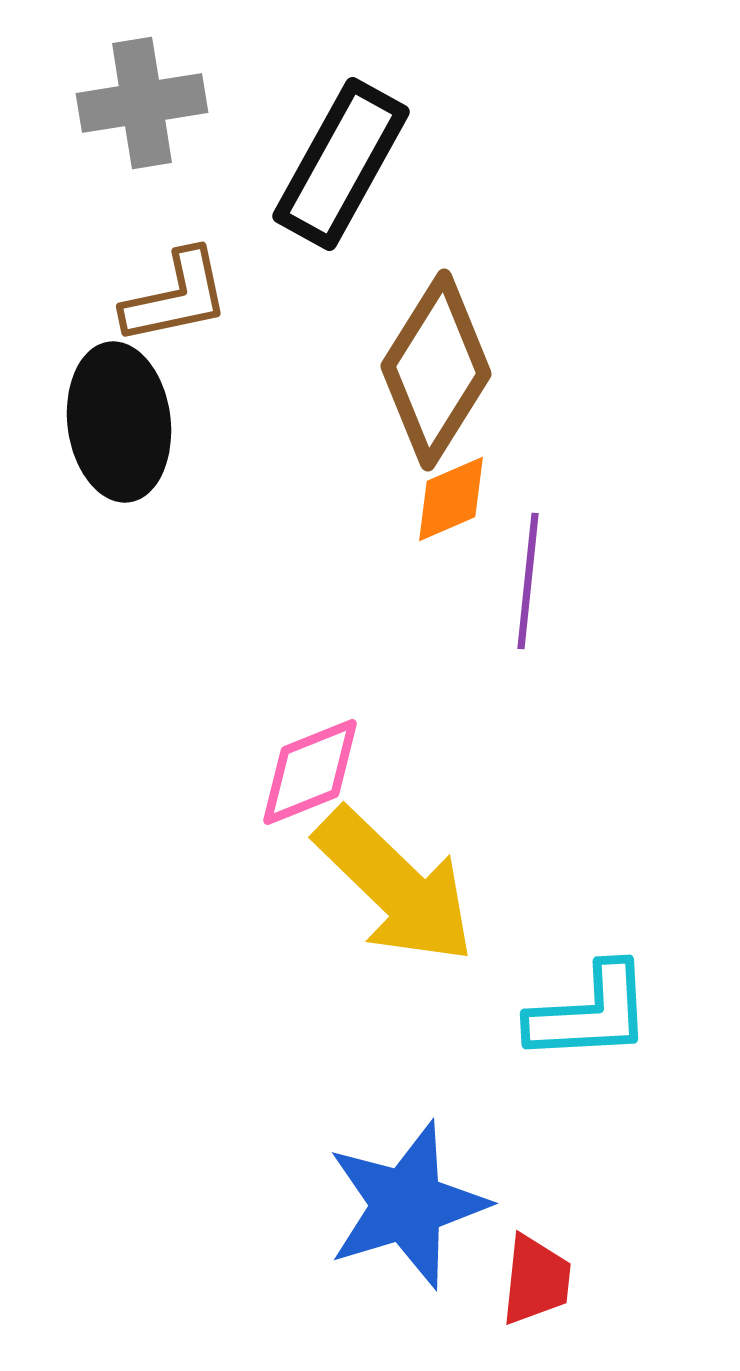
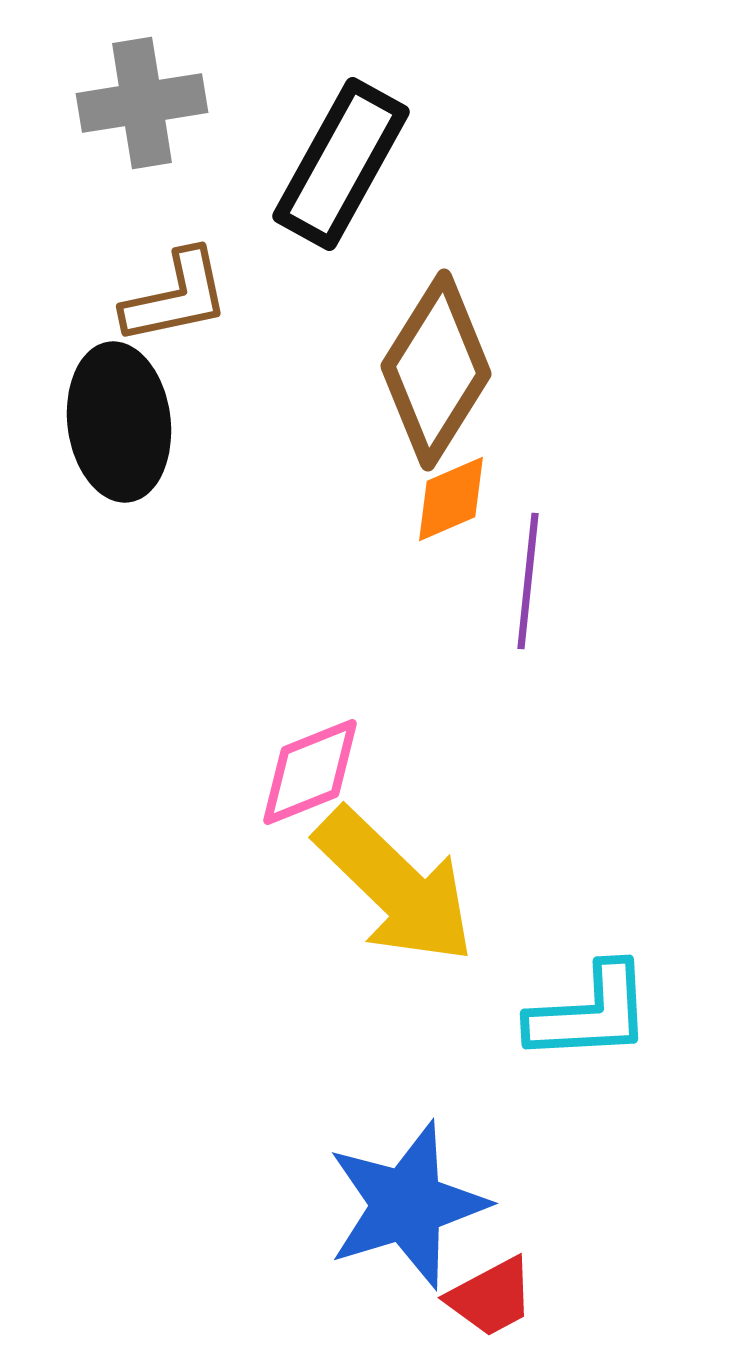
red trapezoid: moved 45 px left, 17 px down; rotated 56 degrees clockwise
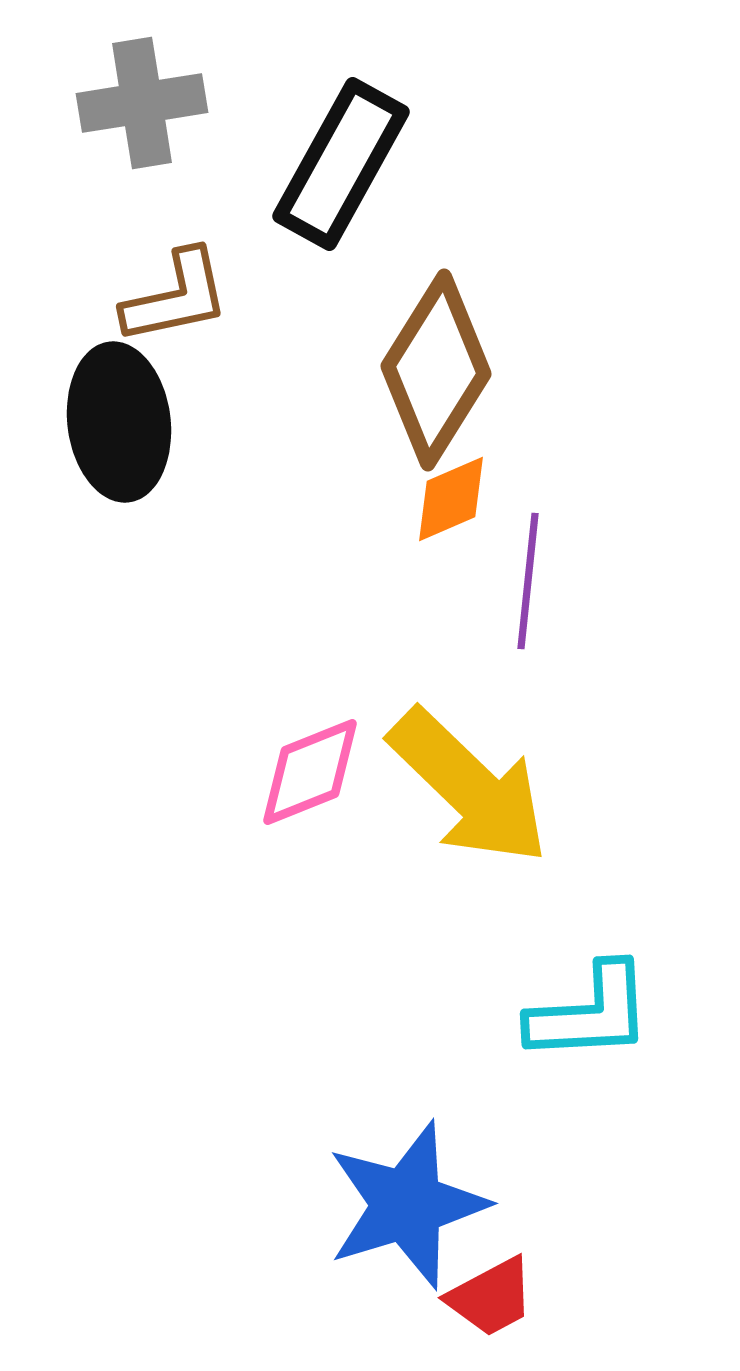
yellow arrow: moved 74 px right, 99 px up
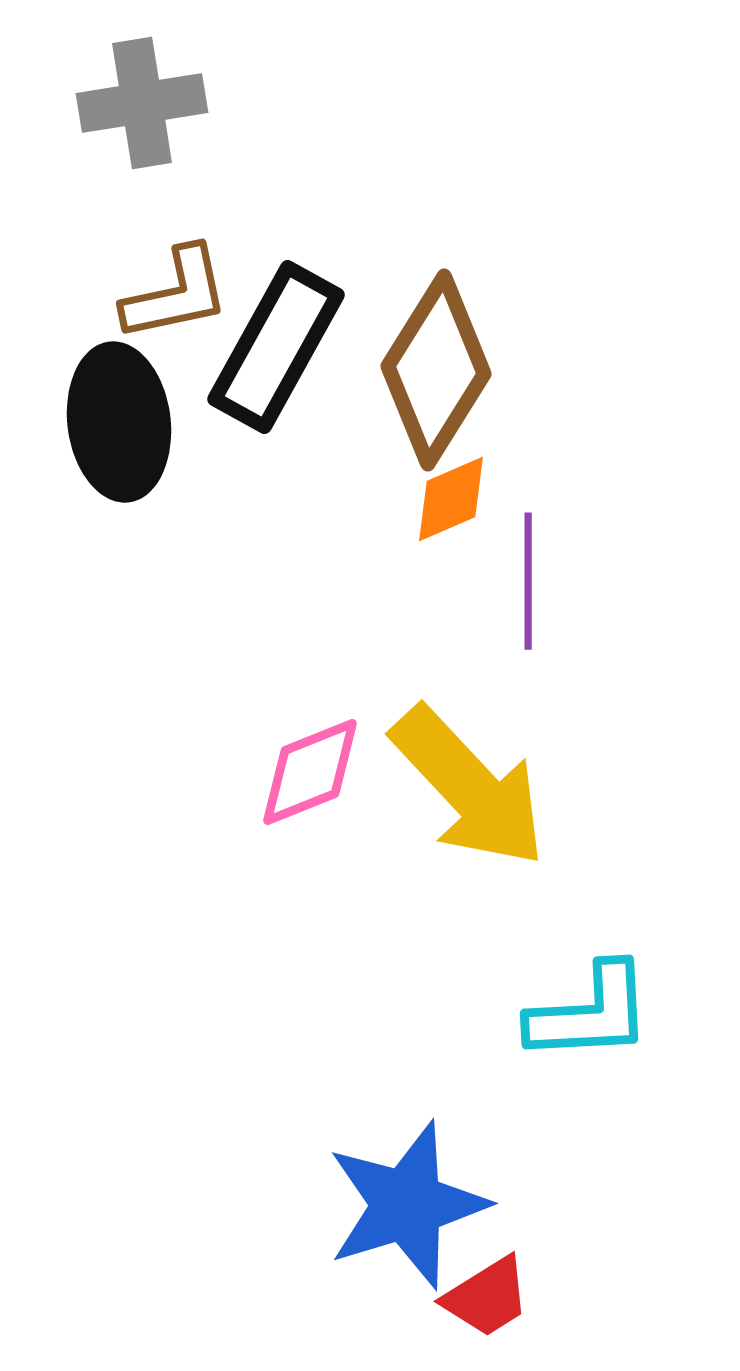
black rectangle: moved 65 px left, 183 px down
brown L-shape: moved 3 px up
purple line: rotated 6 degrees counterclockwise
yellow arrow: rotated 3 degrees clockwise
red trapezoid: moved 4 px left; rotated 4 degrees counterclockwise
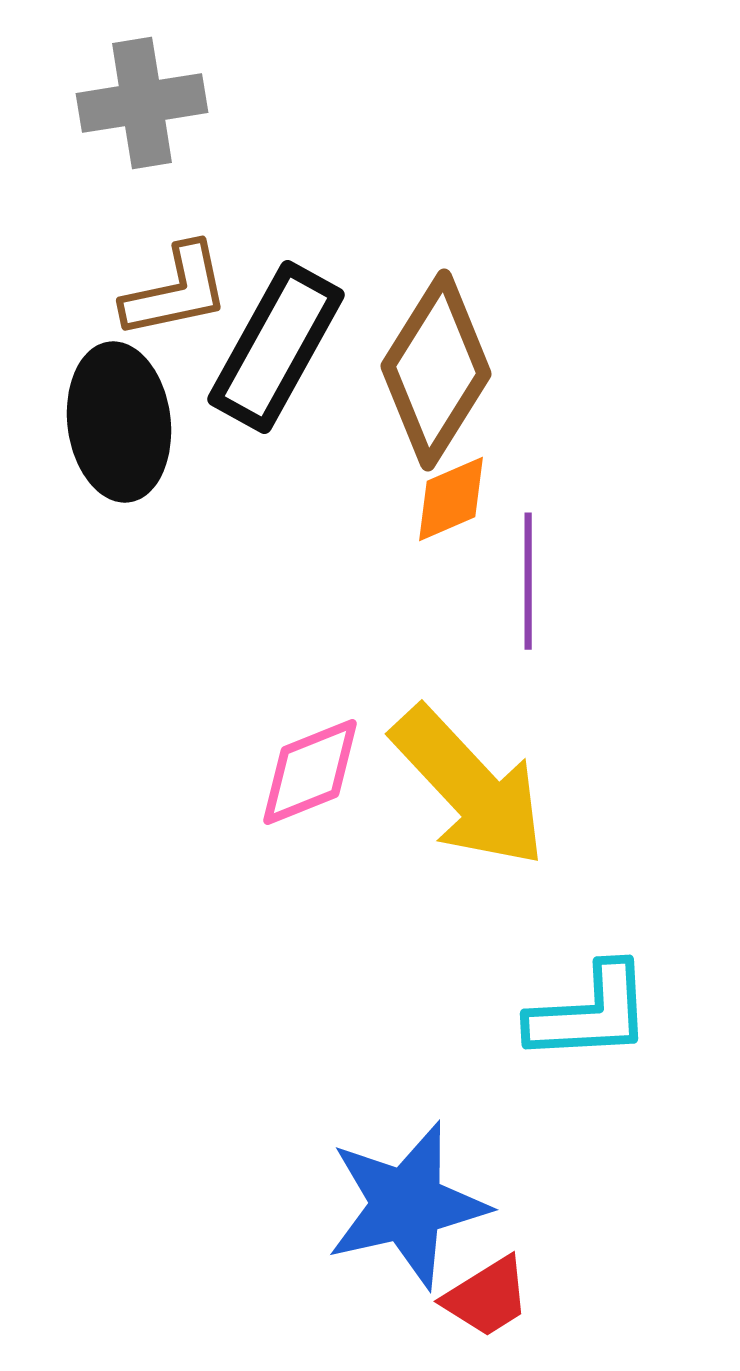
brown L-shape: moved 3 px up
blue star: rotated 4 degrees clockwise
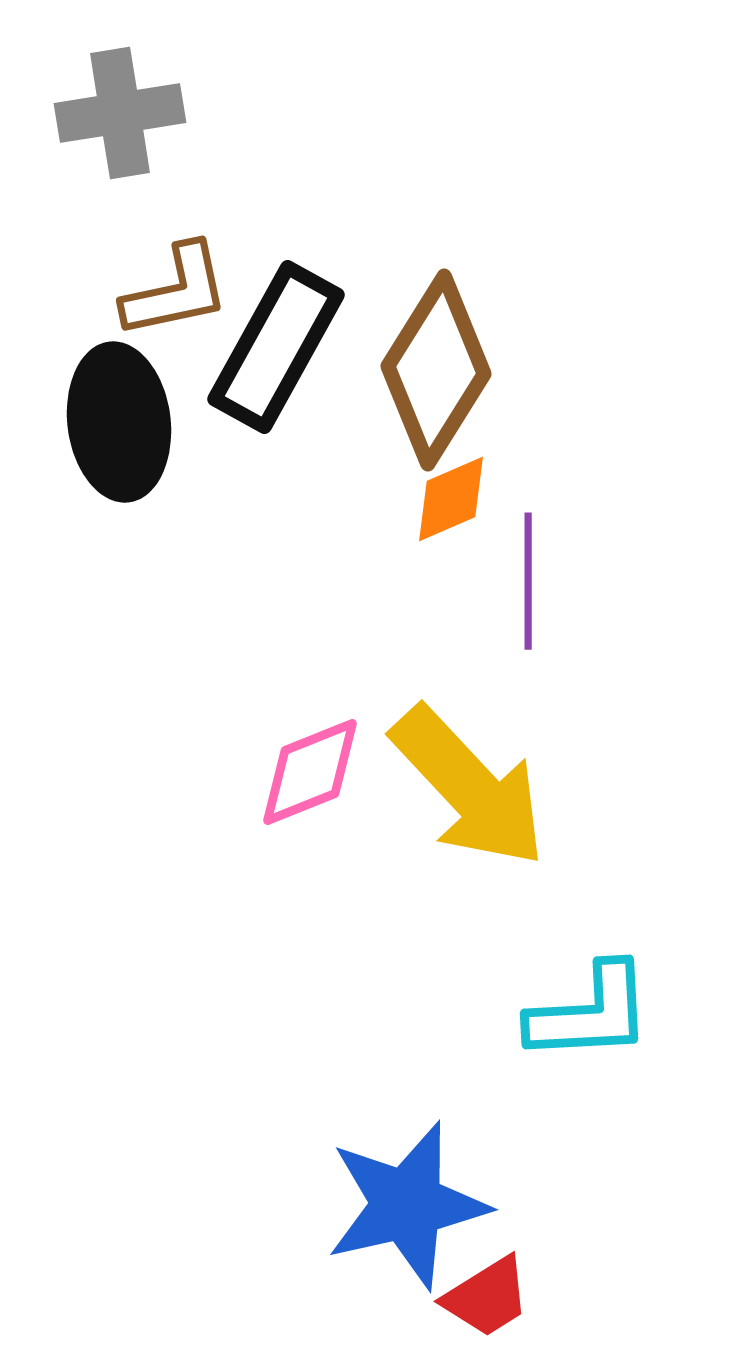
gray cross: moved 22 px left, 10 px down
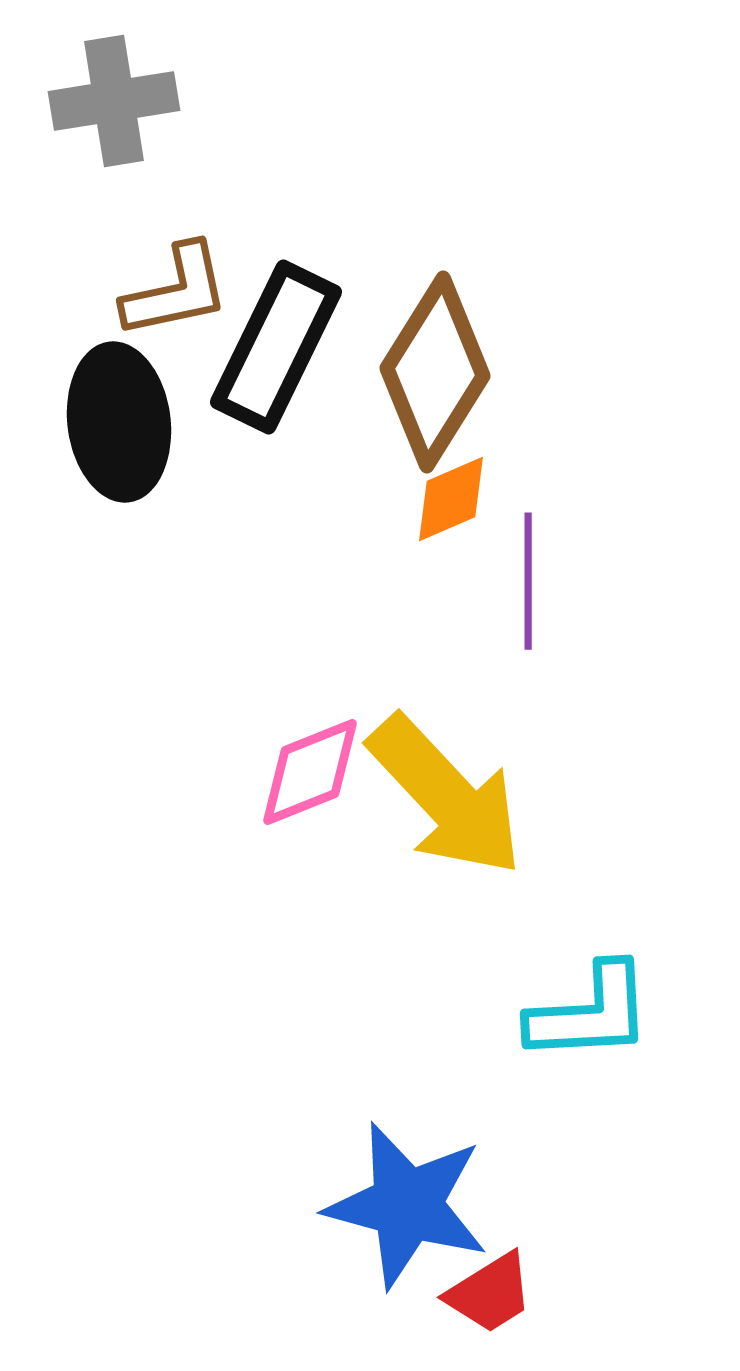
gray cross: moved 6 px left, 12 px up
black rectangle: rotated 3 degrees counterclockwise
brown diamond: moved 1 px left, 2 px down
yellow arrow: moved 23 px left, 9 px down
blue star: rotated 28 degrees clockwise
red trapezoid: moved 3 px right, 4 px up
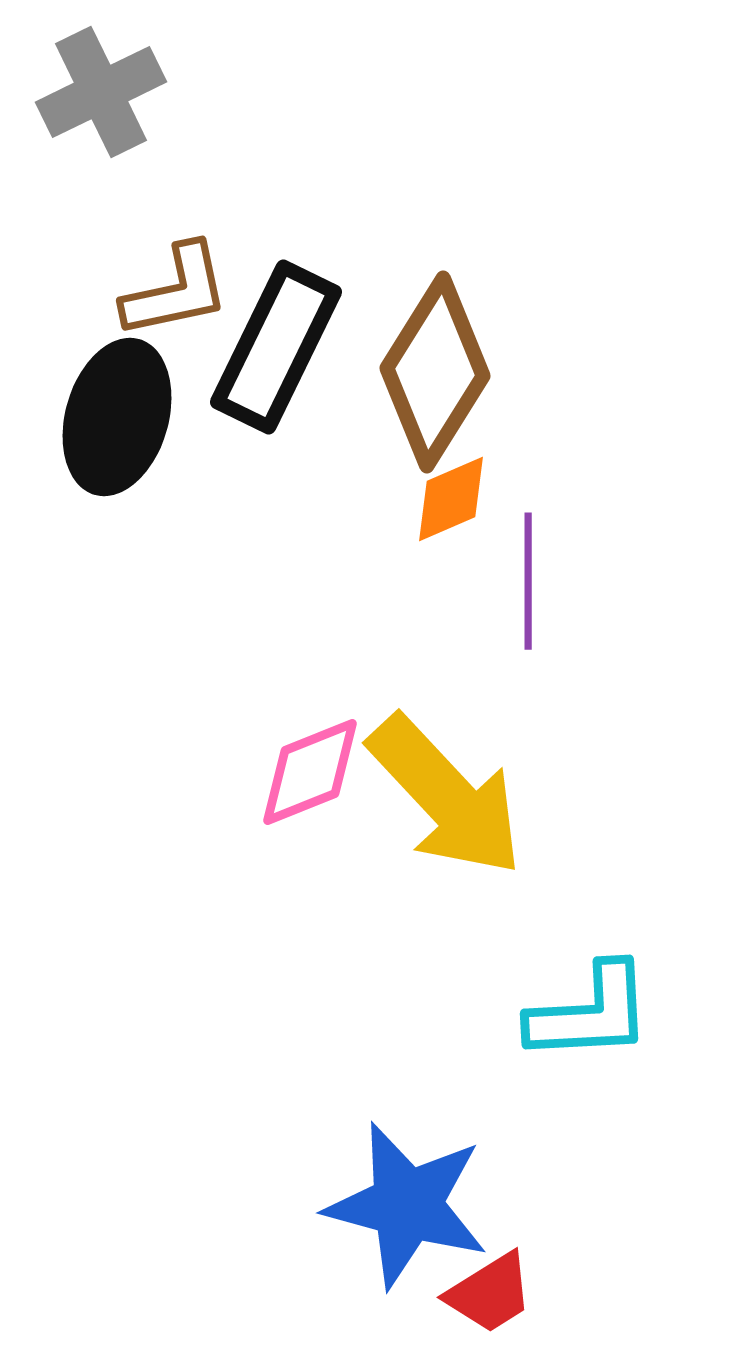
gray cross: moved 13 px left, 9 px up; rotated 17 degrees counterclockwise
black ellipse: moved 2 px left, 5 px up; rotated 23 degrees clockwise
